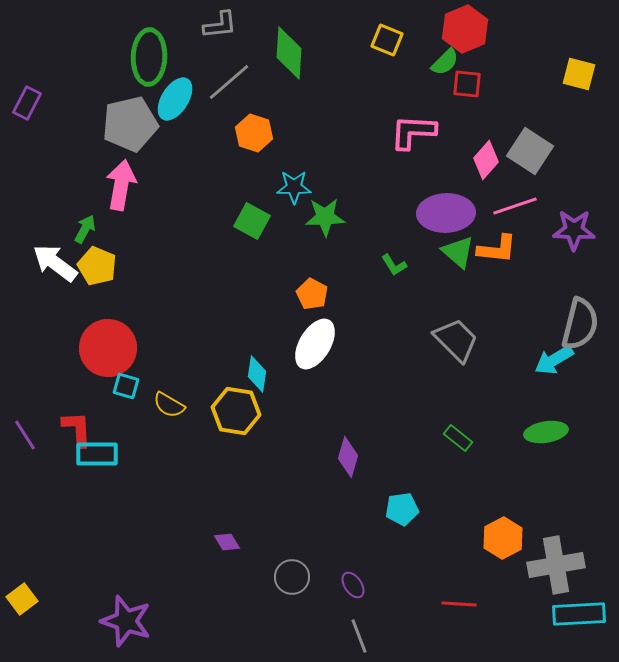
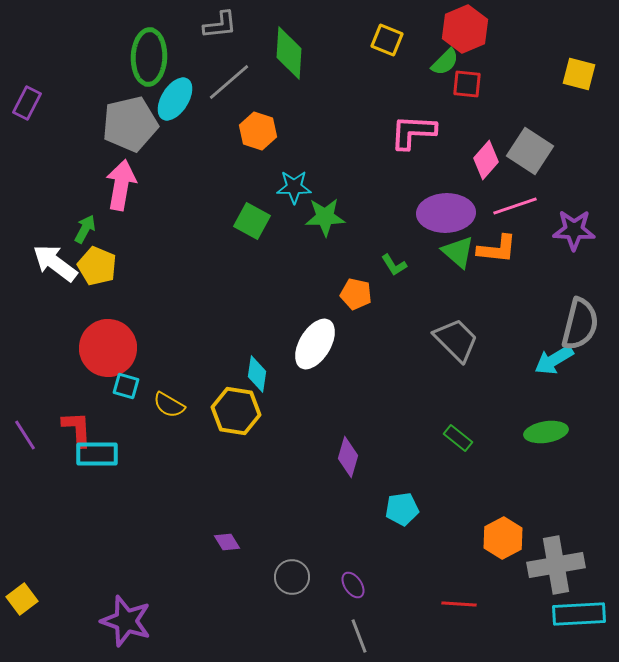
orange hexagon at (254, 133): moved 4 px right, 2 px up
orange pentagon at (312, 294): moved 44 px right; rotated 16 degrees counterclockwise
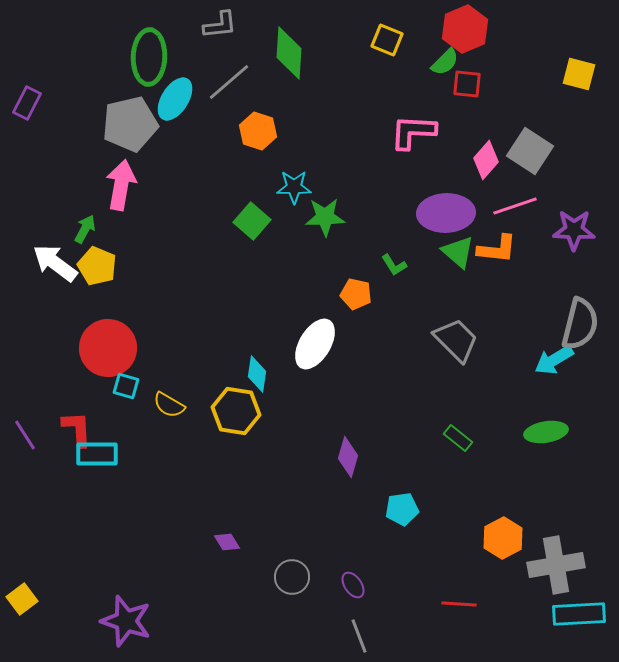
green square at (252, 221): rotated 12 degrees clockwise
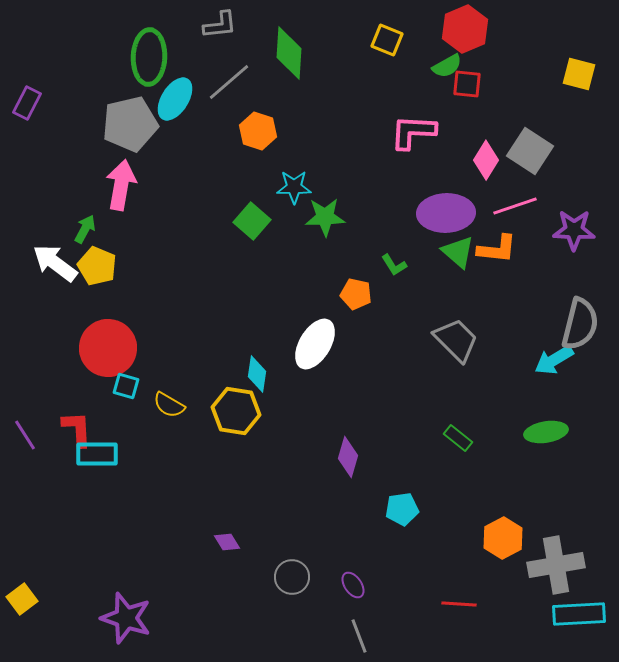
green semicircle at (445, 62): moved 2 px right, 4 px down; rotated 16 degrees clockwise
pink diamond at (486, 160): rotated 9 degrees counterclockwise
purple star at (126, 621): moved 3 px up
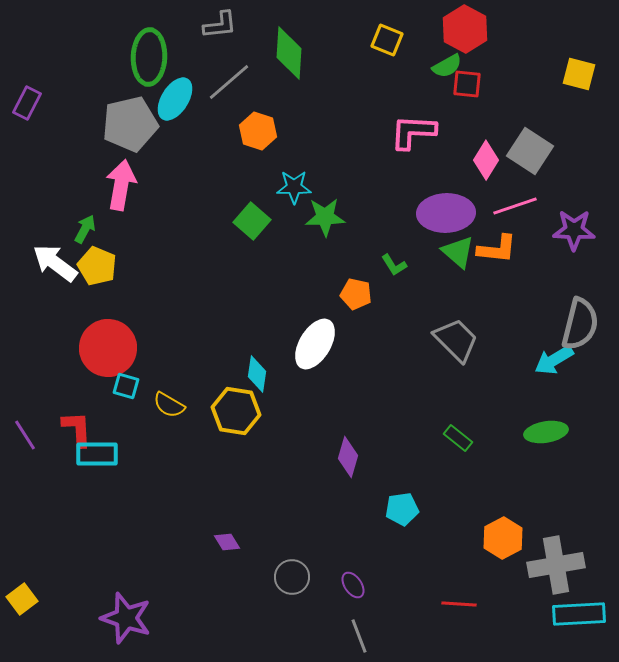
red hexagon at (465, 29): rotated 9 degrees counterclockwise
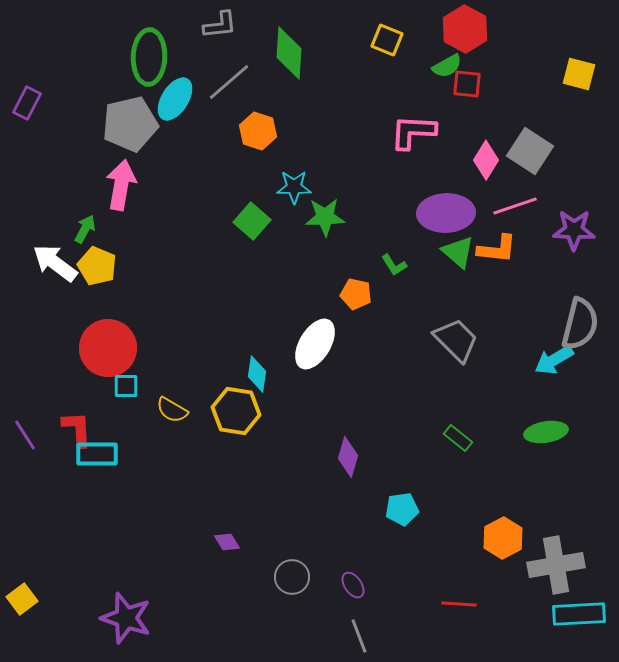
cyan square at (126, 386): rotated 16 degrees counterclockwise
yellow semicircle at (169, 405): moved 3 px right, 5 px down
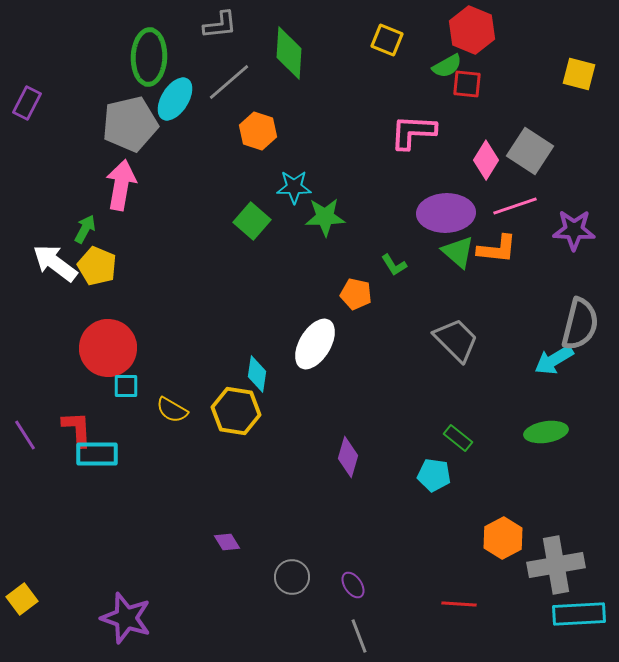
red hexagon at (465, 29): moved 7 px right, 1 px down; rotated 6 degrees counterclockwise
cyan pentagon at (402, 509): moved 32 px right, 34 px up; rotated 16 degrees clockwise
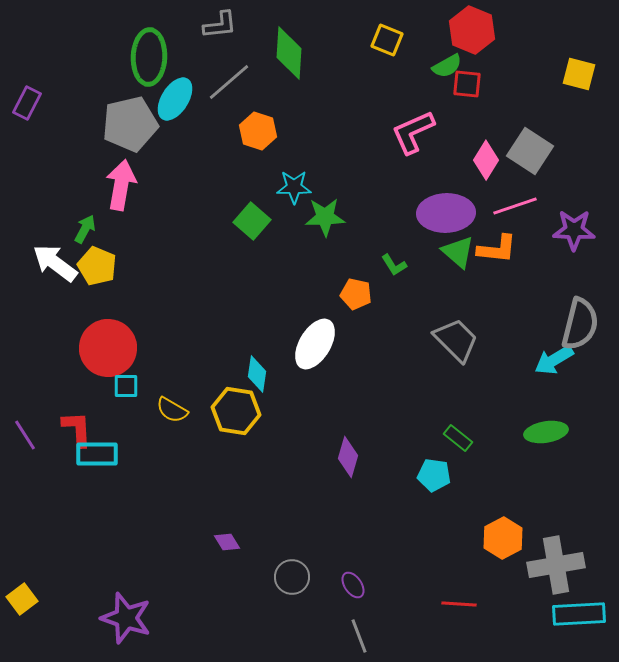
pink L-shape at (413, 132): rotated 27 degrees counterclockwise
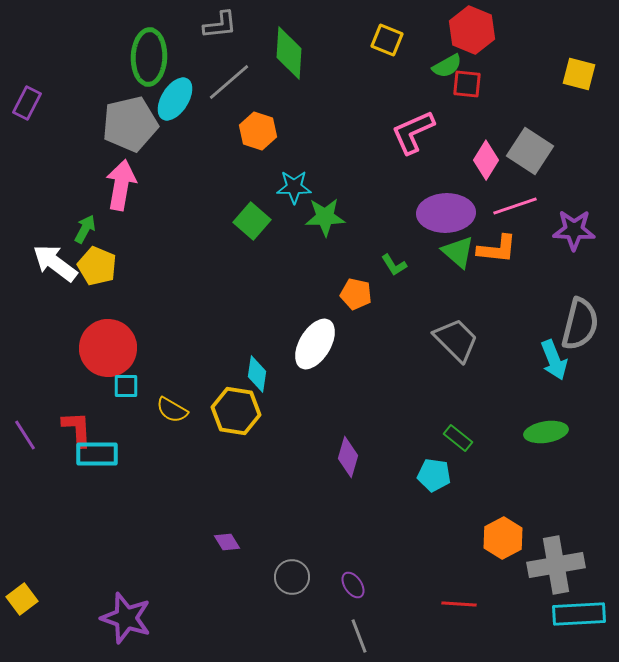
cyan arrow at (554, 360): rotated 81 degrees counterclockwise
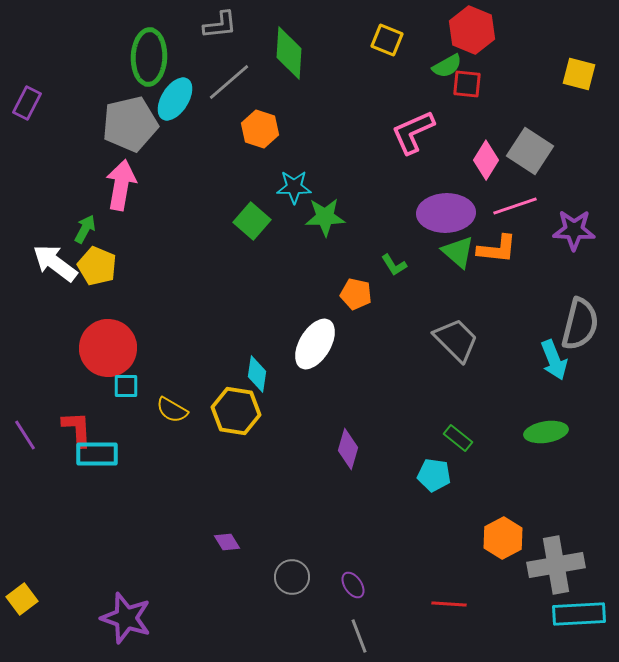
orange hexagon at (258, 131): moved 2 px right, 2 px up
purple diamond at (348, 457): moved 8 px up
red line at (459, 604): moved 10 px left
